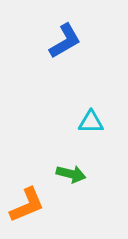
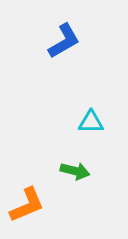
blue L-shape: moved 1 px left
green arrow: moved 4 px right, 3 px up
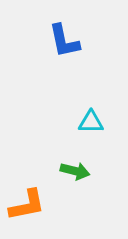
blue L-shape: rotated 108 degrees clockwise
orange L-shape: rotated 12 degrees clockwise
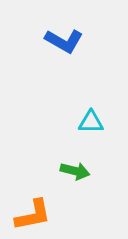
blue L-shape: rotated 48 degrees counterclockwise
orange L-shape: moved 6 px right, 10 px down
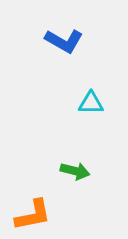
cyan triangle: moved 19 px up
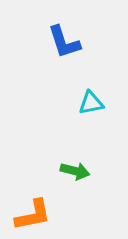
blue L-shape: moved 1 px down; rotated 42 degrees clockwise
cyan triangle: rotated 12 degrees counterclockwise
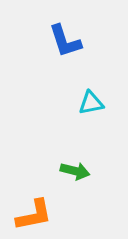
blue L-shape: moved 1 px right, 1 px up
orange L-shape: moved 1 px right
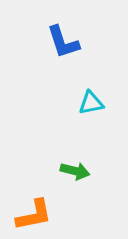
blue L-shape: moved 2 px left, 1 px down
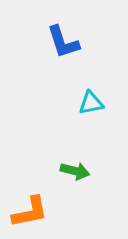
orange L-shape: moved 4 px left, 3 px up
